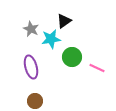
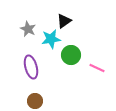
gray star: moved 3 px left
green circle: moved 1 px left, 2 px up
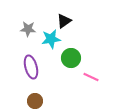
gray star: rotated 21 degrees counterclockwise
green circle: moved 3 px down
pink line: moved 6 px left, 9 px down
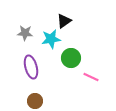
gray star: moved 3 px left, 4 px down
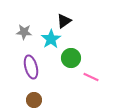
gray star: moved 1 px left, 1 px up
cyan star: rotated 24 degrees counterclockwise
brown circle: moved 1 px left, 1 px up
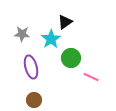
black triangle: moved 1 px right, 1 px down
gray star: moved 2 px left, 2 px down
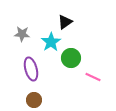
cyan star: moved 3 px down
purple ellipse: moved 2 px down
pink line: moved 2 px right
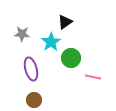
pink line: rotated 14 degrees counterclockwise
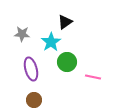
green circle: moved 4 px left, 4 px down
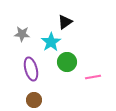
pink line: rotated 21 degrees counterclockwise
